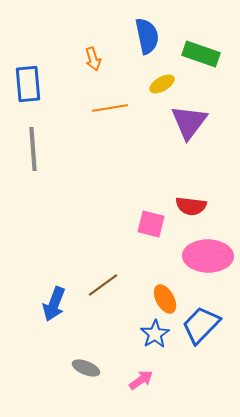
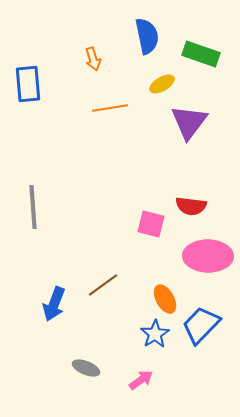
gray line: moved 58 px down
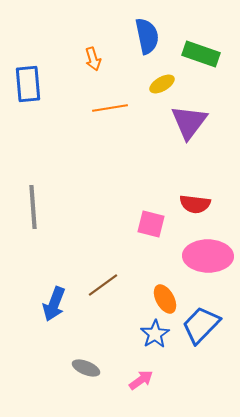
red semicircle: moved 4 px right, 2 px up
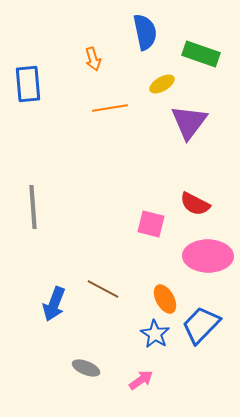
blue semicircle: moved 2 px left, 4 px up
red semicircle: rotated 20 degrees clockwise
brown line: moved 4 px down; rotated 64 degrees clockwise
blue star: rotated 8 degrees counterclockwise
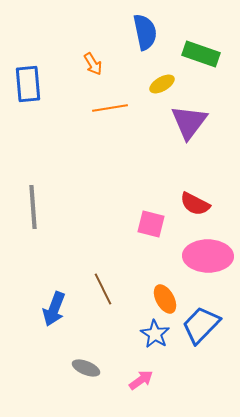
orange arrow: moved 5 px down; rotated 15 degrees counterclockwise
brown line: rotated 36 degrees clockwise
blue arrow: moved 5 px down
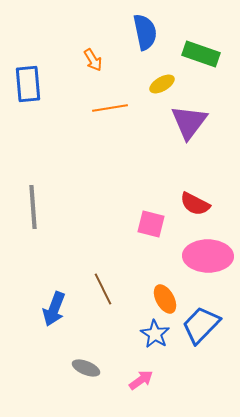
orange arrow: moved 4 px up
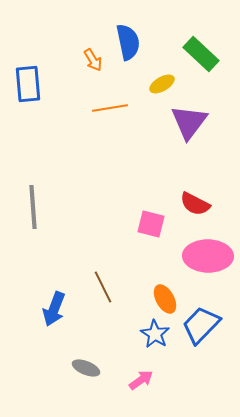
blue semicircle: moved 17 px left, 10 px down
green rectangle: rotated 24 degrees clockwise
brown line: moved 2 px up
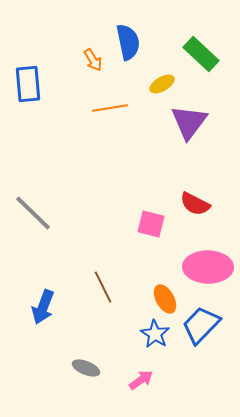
gray line: moved 6 px down; rotated 42 degrees counterclockwise
pink ellipse: moved 11 px down
blue arrow: moved 11 px left, 2 px up
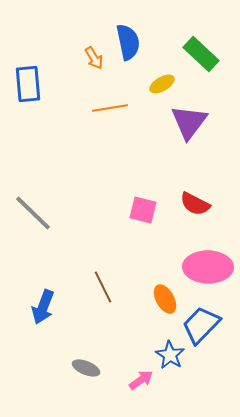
orange arrow: moved 1 px right, 2 px up
pink square: moved 8 px left, 14 px up
blue star: moved 15 px right, 21 px down
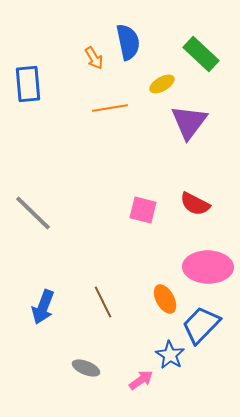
brown line: moved 15 px down
